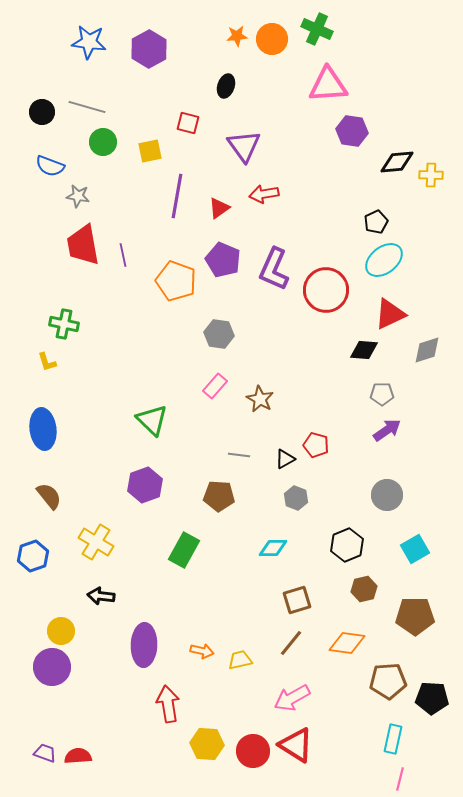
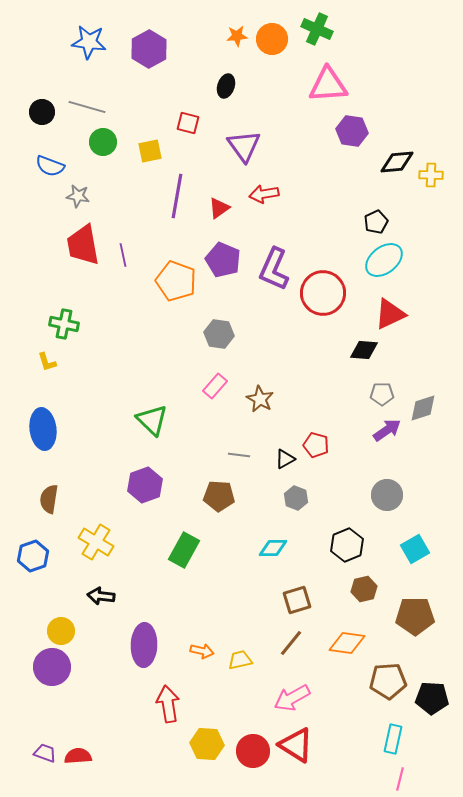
red circle at (326, 290): moved 3 px left, 3 px down
gray diamond at (427, 350): moved 4 px left, 58 px down
brown semicircle at (49, 496): moved 3 px down; rotated 132 degrees counterclockwise
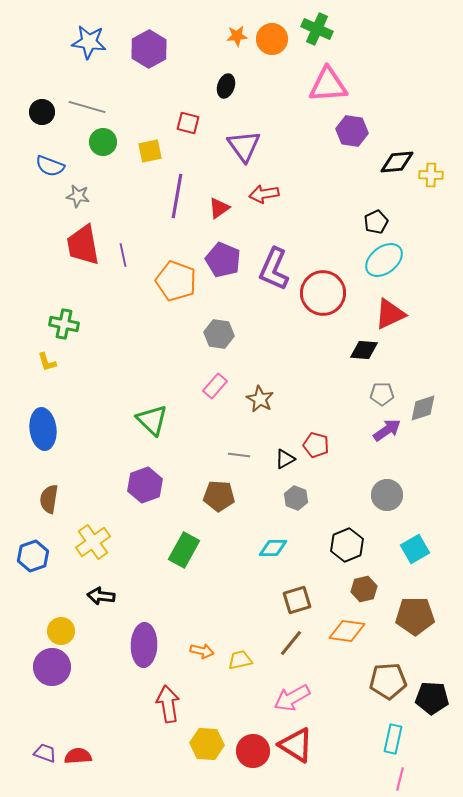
yellow cross at (96, 542): moved 3 px left; rotated 24 degrees clockwise
orange diamond at (347, 643): moved 12 px up
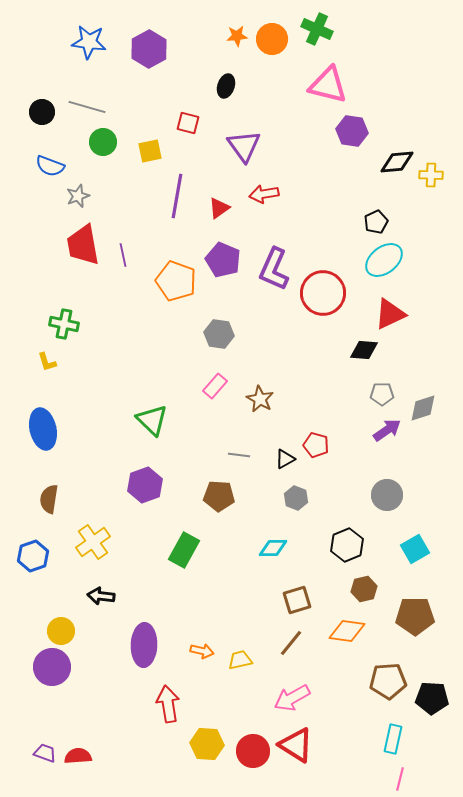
pink triangle at (328, 85): rotated 18 degrees clockwise
gray star at (78, 196): rotated 30 degrees counterclockwise
blue ellipse at (43, 429): rotated 6 degrees counterclockwise
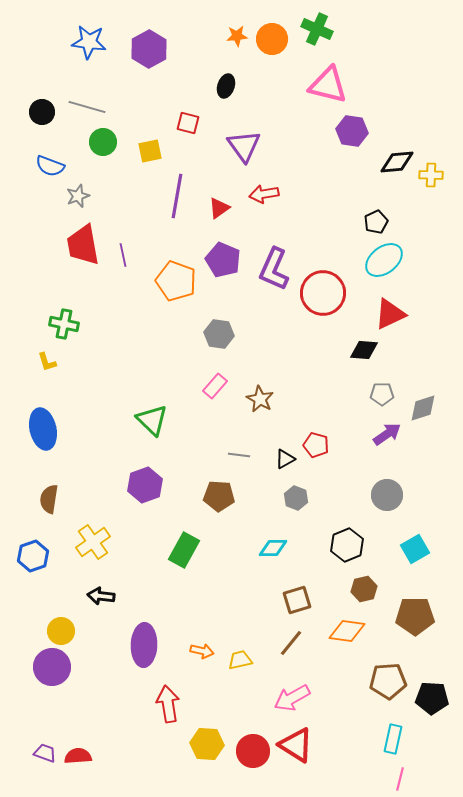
purple arrow at (387, 430): moved 4 px down
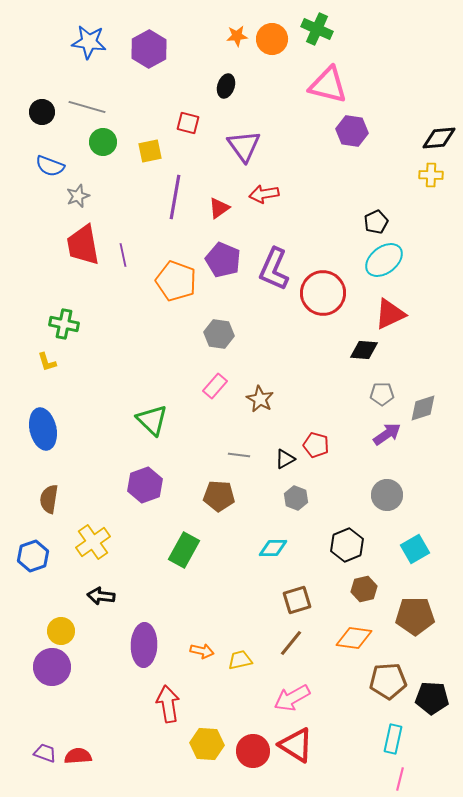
black diamond at (397, 162): moved 42 px right, 24 px up
purple line at (177, 196): moved 2 px left, 1 px down
orange diamond at (347, 631): moved 7 px right, 7 px down
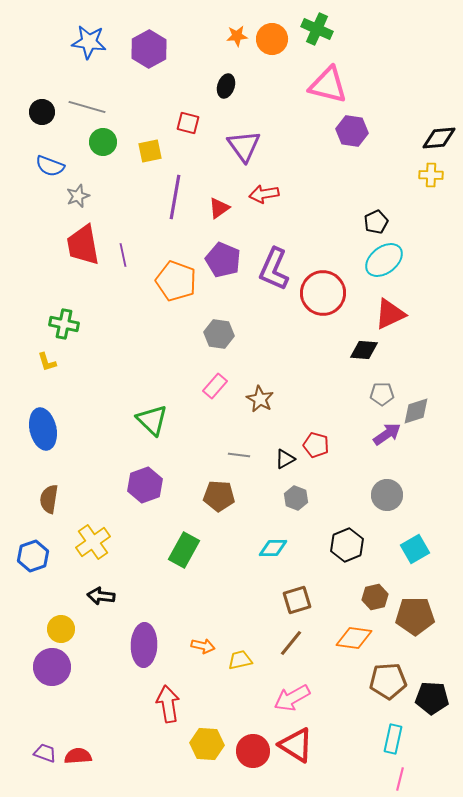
gray diamond at (423, 408): moved 7 px left, 3 px down
brown hexagon at (364, 589): moved 11 px right, 8 px down
yellow circle at (61, 631): moved 2 px up
orange arrow at (202, 651): moved 1 px right, 5 px up
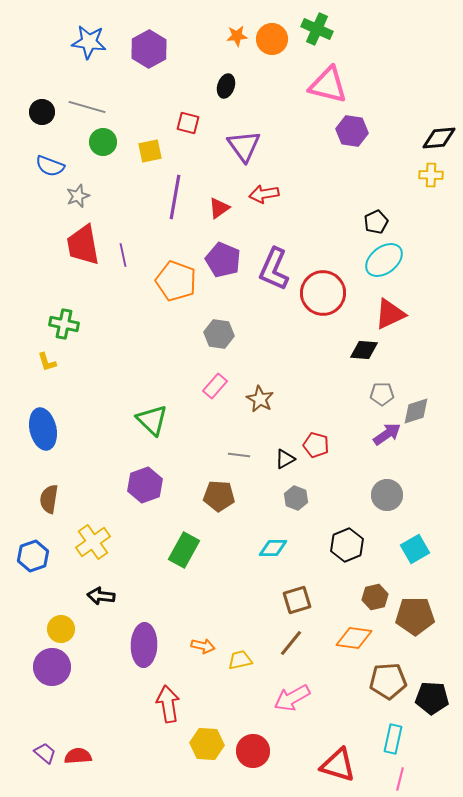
red triangle at (296, 745): moved 42 px right, 20 px down; rotated 15 degrees counterclockwise
purple trapezoid at (45, 753): rotated 20 degrees clockwise
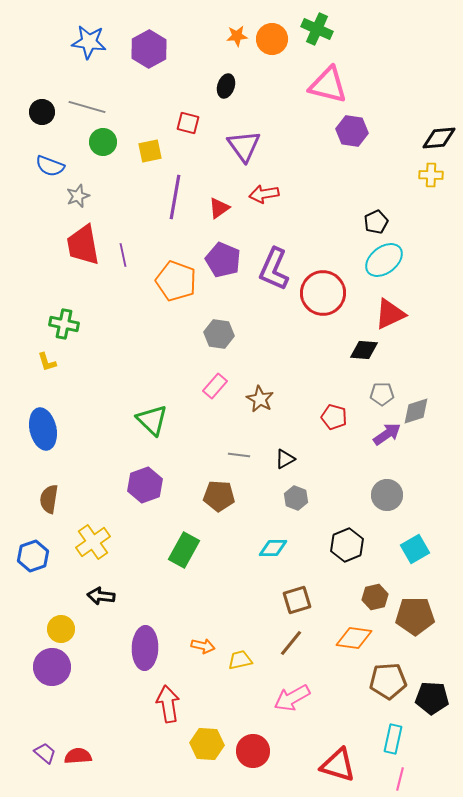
red pentagon at (316, 445): moved 18 px right, 28 px up
purple ellipse at (144, 645): moved 1 px right, 3 px down
